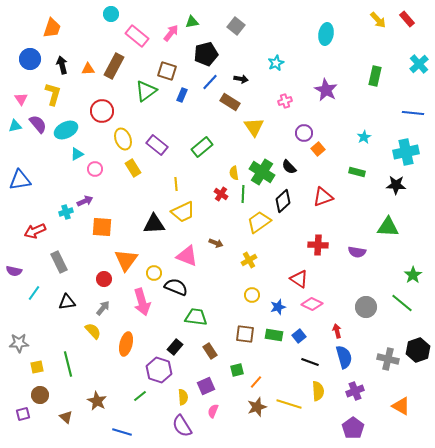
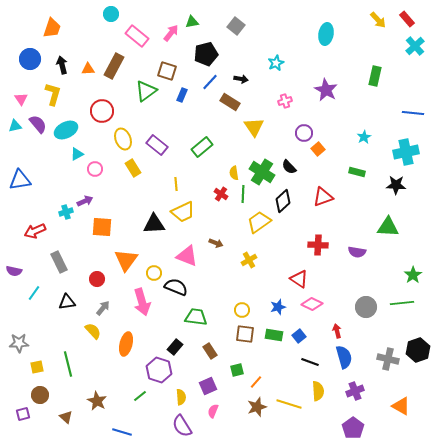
cyan cross at (419, 64): moved 4 px left, 18 px up
red circle at (104, 279): moved 7 px left
yellow circle at (252, 295): moved 10 px left, 15 px down
green line at (402, 303): rotated 45 degrees counterclockwise
purple square at (206, 386): moved 2 px right
yellow semicircle at (183, 397): moved 2 px left
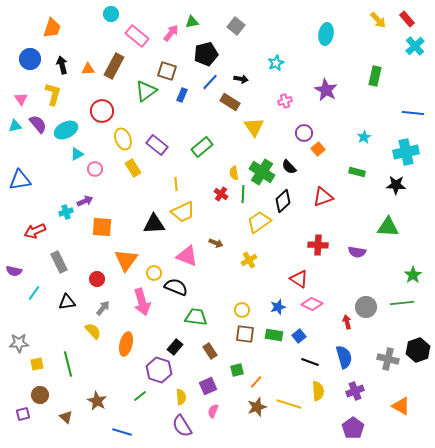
red arrow at (337, 331): moved 10 px right, 9 px up
yellow square at (37, 367): moved 3 px up
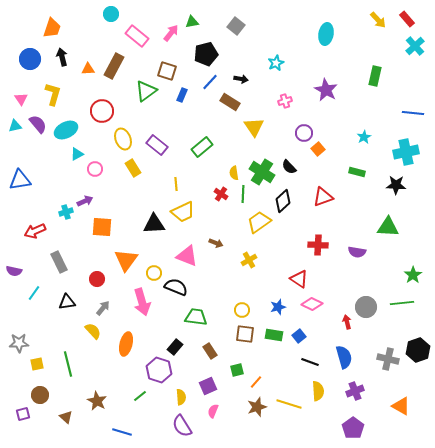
black arrow at (62, 65): moved 8 px up
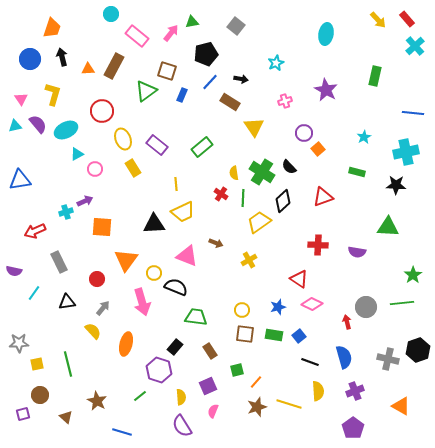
green line at (243, 194): moved 4 px down
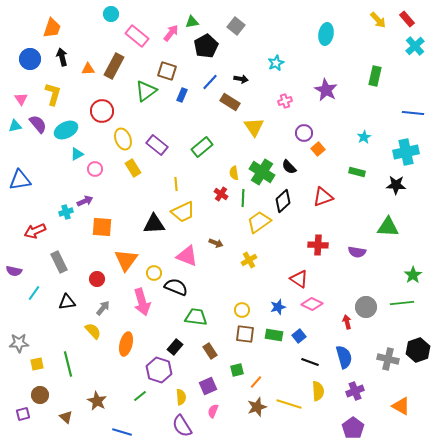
black pentagon at (206, 54): moved 8 px up; rotated 15 degrees counterclockwise
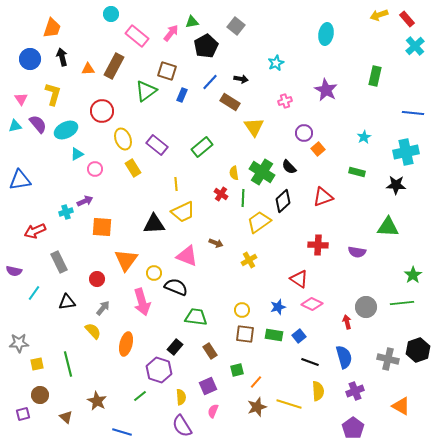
yellow arrow at (378, 20): moved 1 px right, 5 px up; rotated 114 degrees clockwise
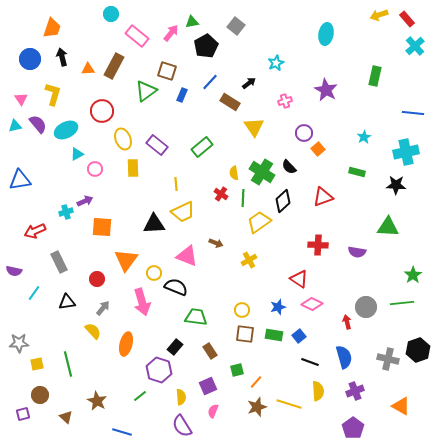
black arrow at (241, 79): moved 8 px right, 4 px down; rotated 48 degrees counterclockwise
yellow rectangle at (133, 168): rotated 30 degrees clockwise
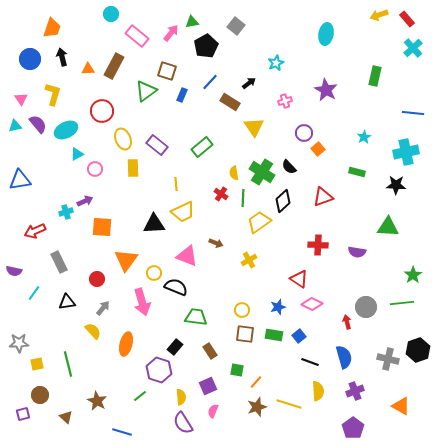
cyan cross at (415, 46): moved 2 px left, 2 px down
green square at (237, 370): rotated 24 degrees clockwise
purple semicircle at (182, 426): moved 1 px right, 3 px up
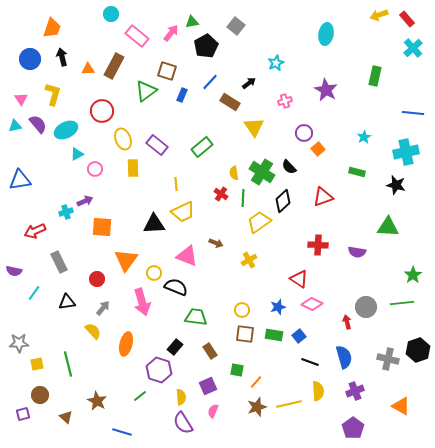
black star at (396, 185): rotated 12 degrees clockwise
yellow line at (289, 404): rotated 30 degrees counterclockwise
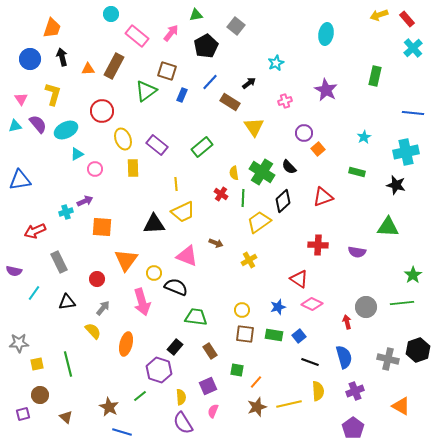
green triangle at (192, 22): moved 4 px right, 7 px up
brown star at (97, 401): moved 12 px right, 6 px down
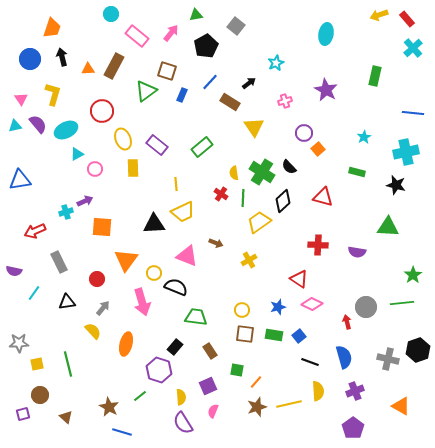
red triangle at (323, 197): rotated 35 degrees clockwise
